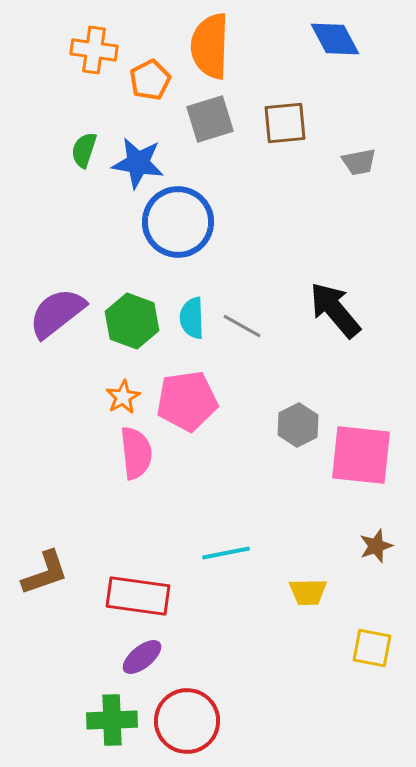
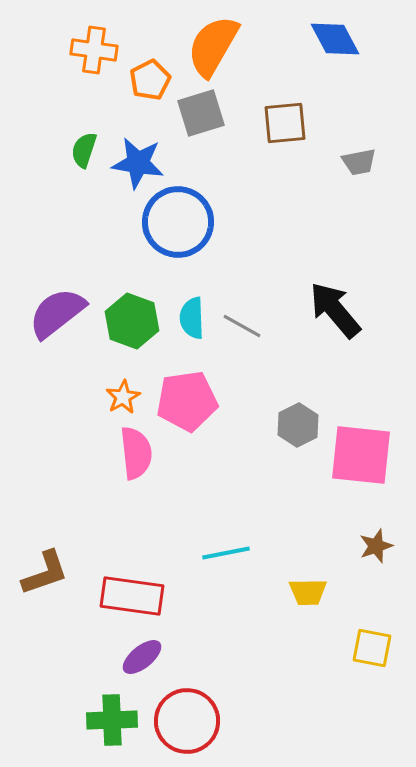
orange semicircle: moved 3 px right; rotated 28 degrees clockwise
gray square: moved 9 px left, 6 px up
red rectangle: moved 6 px left
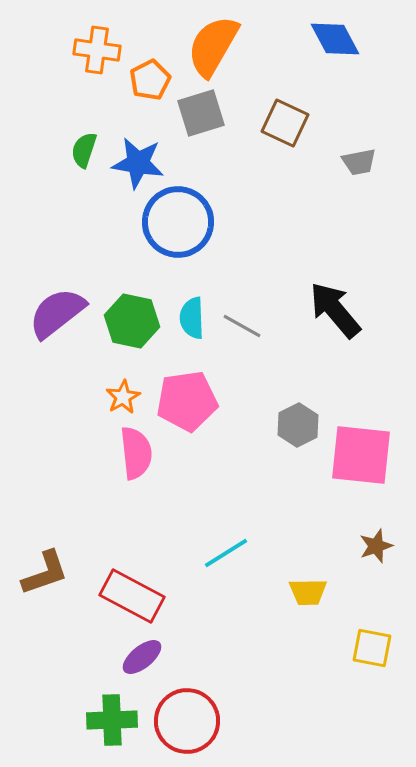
orange cross: moved 3 px right
brown square: rotated 30 degrees clockwise
green hexagon: rotated 8 degrees counterclockwise
cyan line: rotated 21 degrees counterclockwise
red rectangle: rotated 20 degrees clockwise
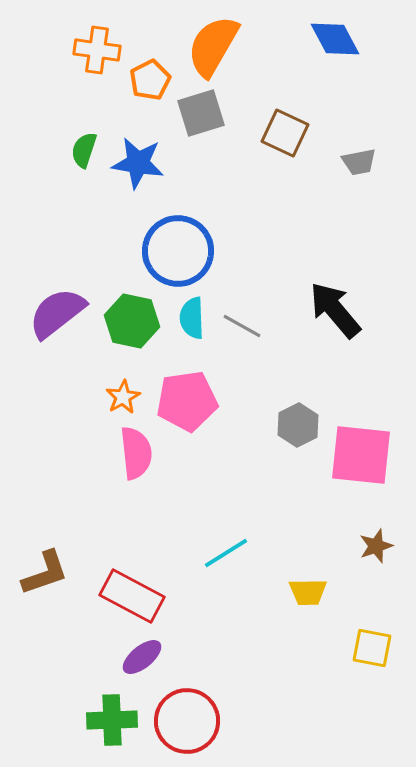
brown square: moved 10 px down
blue circle: moved 29 px down
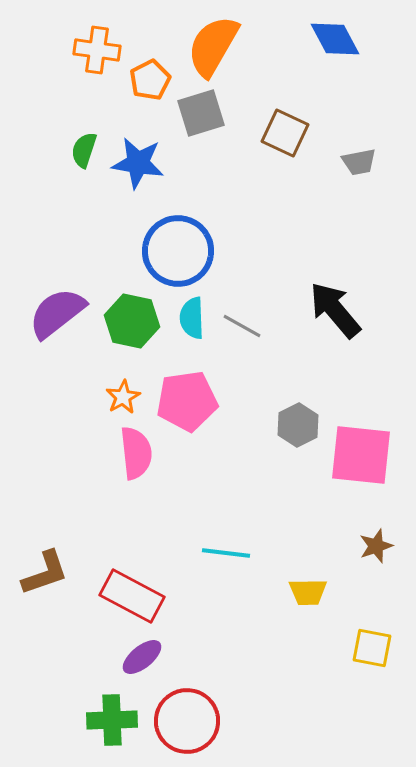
cyan line: rotated 39 degrees clockwise
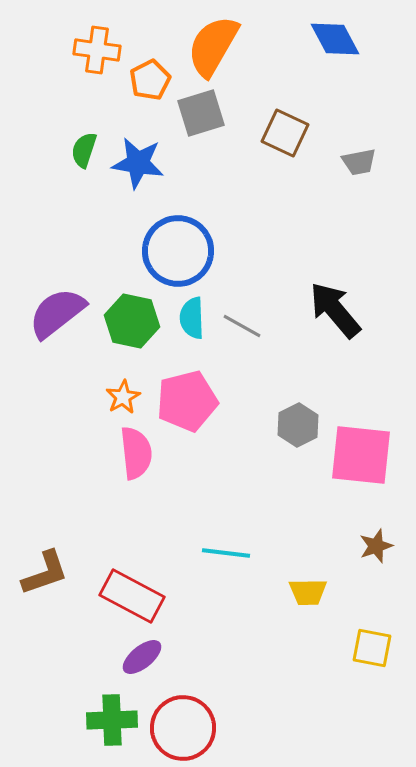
pink pentagon: rotated 6 degrees counterclockwise
red circle: moved 4 px left, 7 px down
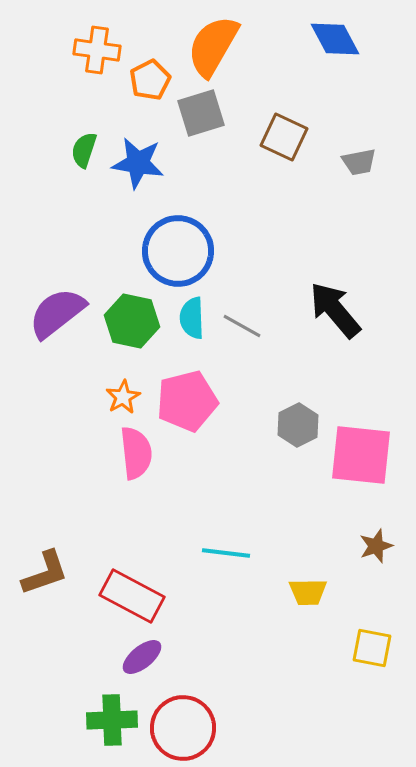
brown square: moved 1 px left, 4 px down
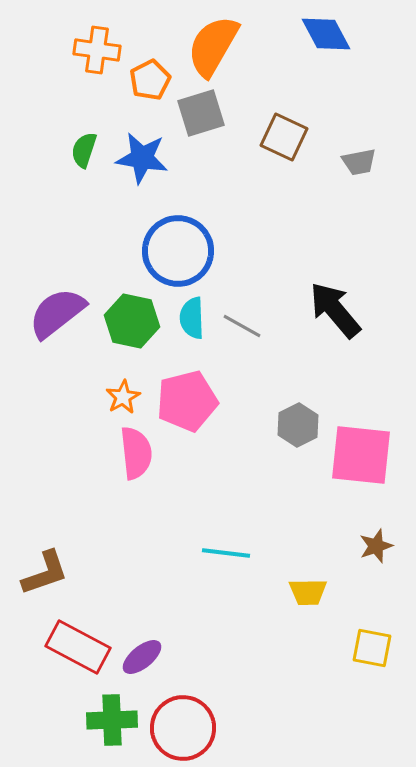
blue diamond: moved 9 px left, 5 px up
blue star: moved 4 px right, 5 px up
red rectangle: moved 54 px left, 51 px down
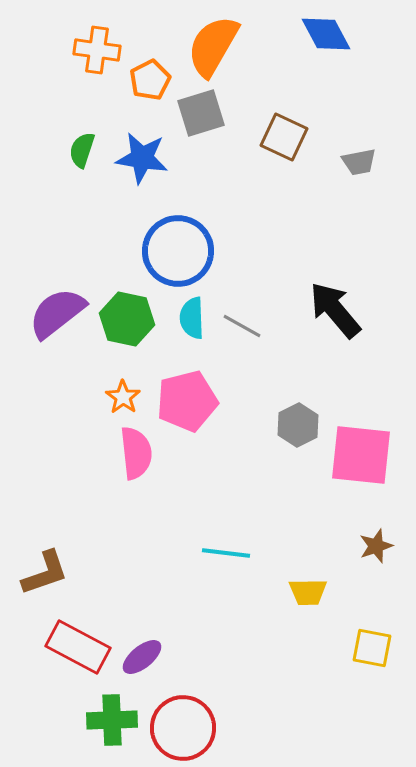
green semicircle: moved 2 px left
green hexagon: moved 5 px left, 2 px up
orange star: rotated 8 degrees counterclockwise
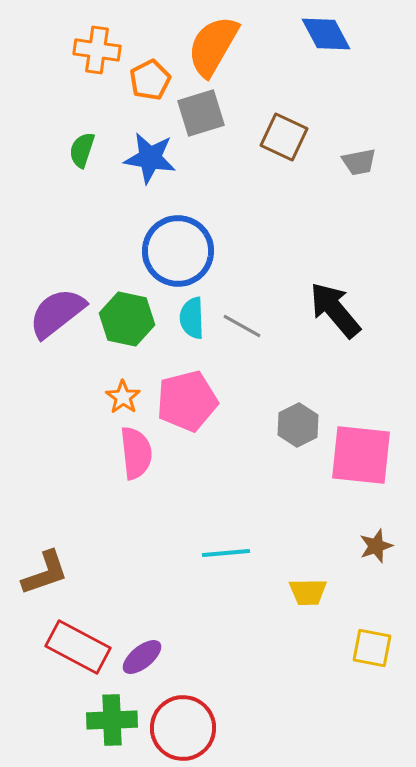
blue star: moved 8 px right
cyan line: rotated 12 degrees counterclockwise
